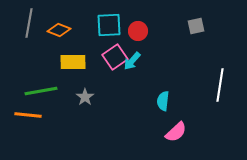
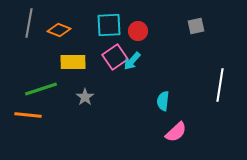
green line: moved 2 px up; rotated 8 degrees counterclockwise
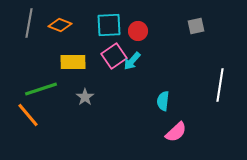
orange diamond: moved 1 px right, 5 px up
pink square: moved 1 px left, 1 px up
orange line: rotated 44 degrees clockwise
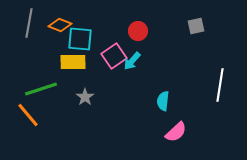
cyan square: moved 29 px left, 14 px down; rotated 8 degrees clockwise
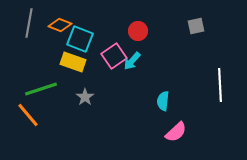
cyan square: rotated 16 degrees clockwise
yellow rectangle: rotated 20 degrees clockwise
white line: rotated 12 degrees counterclockwise
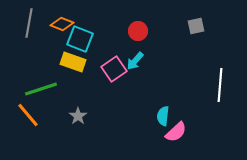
orange diamond: moved 2 px right, 1 px up
pink square: moved 13 px down
cyan arrow: moved 3 px right
white line: rotated 8 degrees clockwise
gray star: moved 7 px left, 19 px down
cyan semicircle: moved 15 px down
